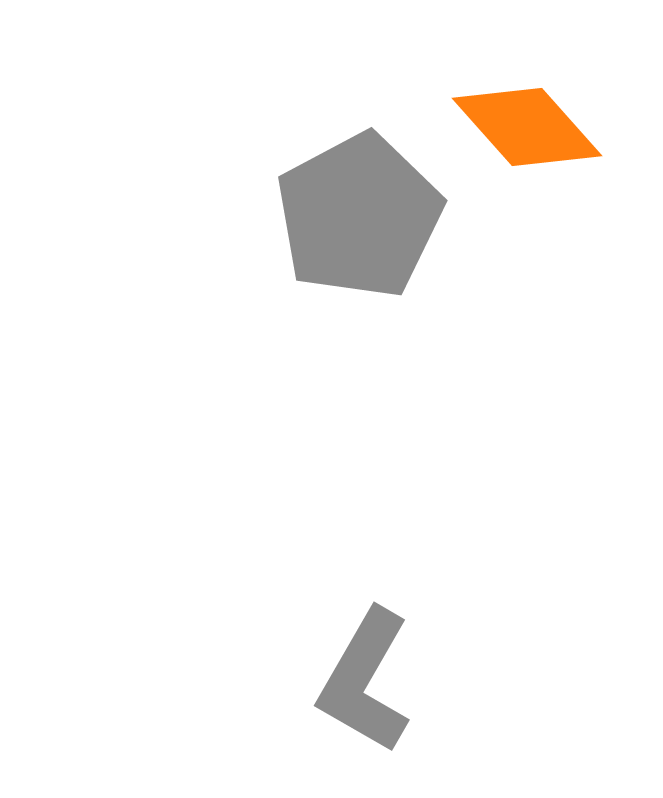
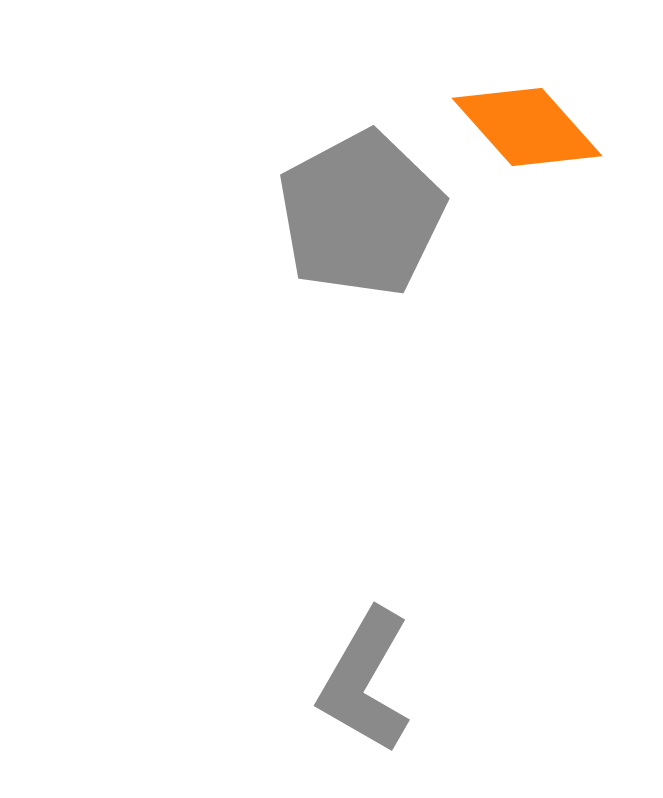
gray pentagon: moved 2 px right, 2 px up
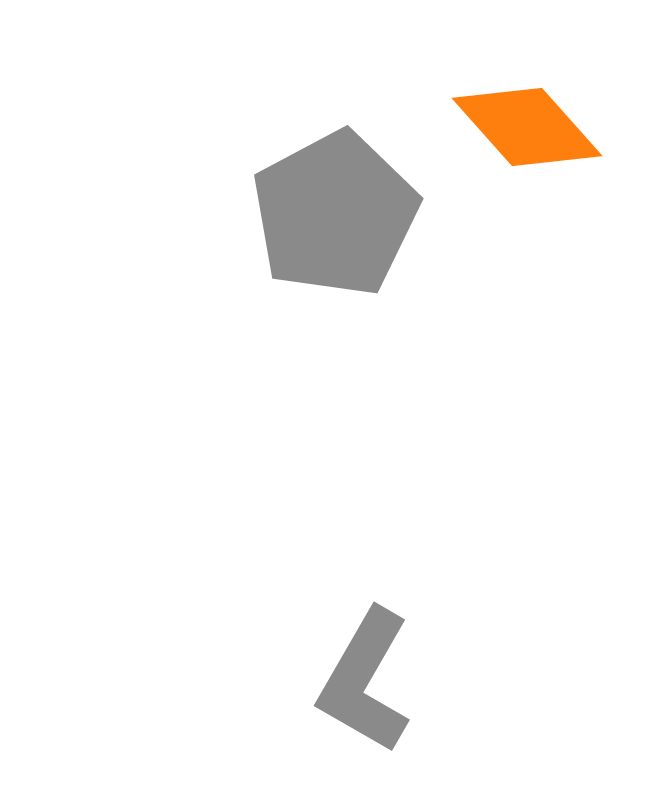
gray pentagon: moved 26 px left
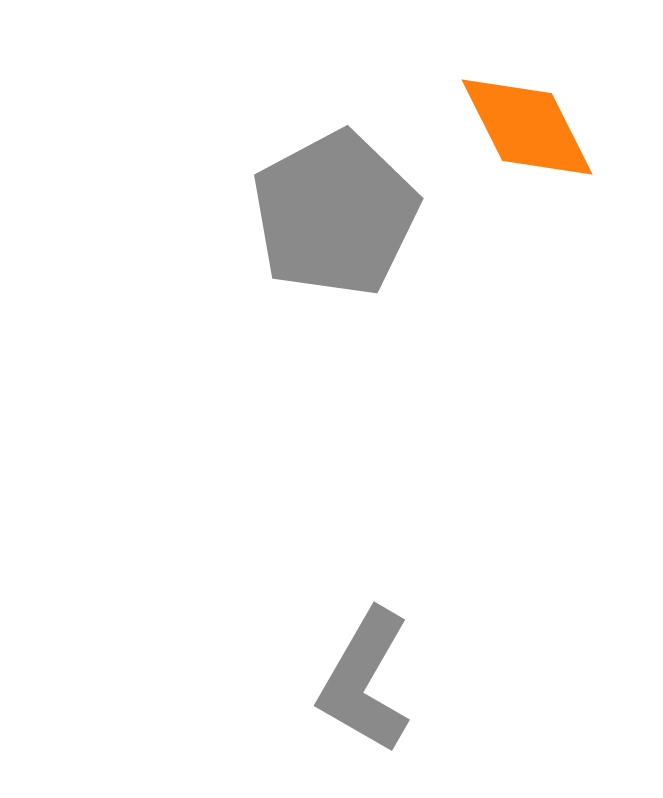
orange diamond: rotated 15 degrees clockwise
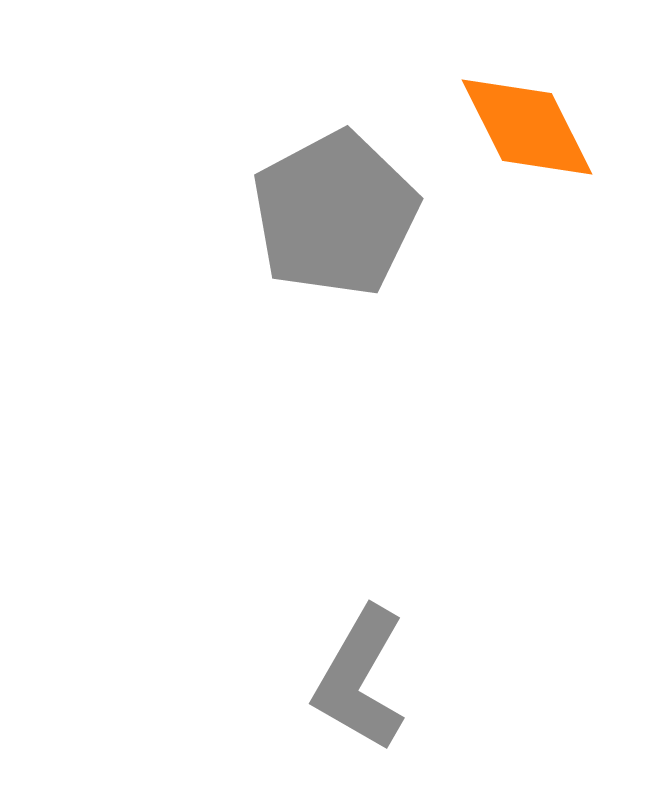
gray L-shape: moved 5 px left, 2 px up
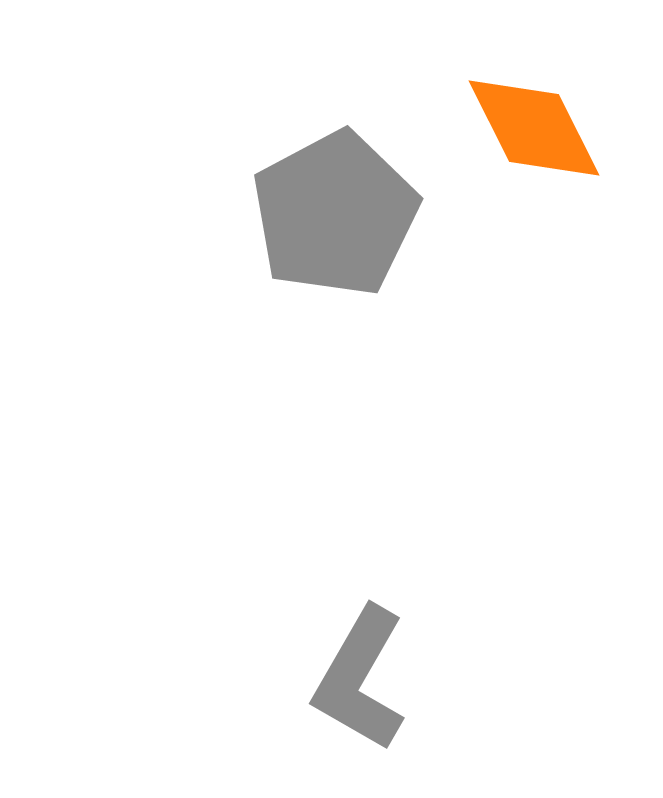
orange diamond: moved 7 px right, 1 px down
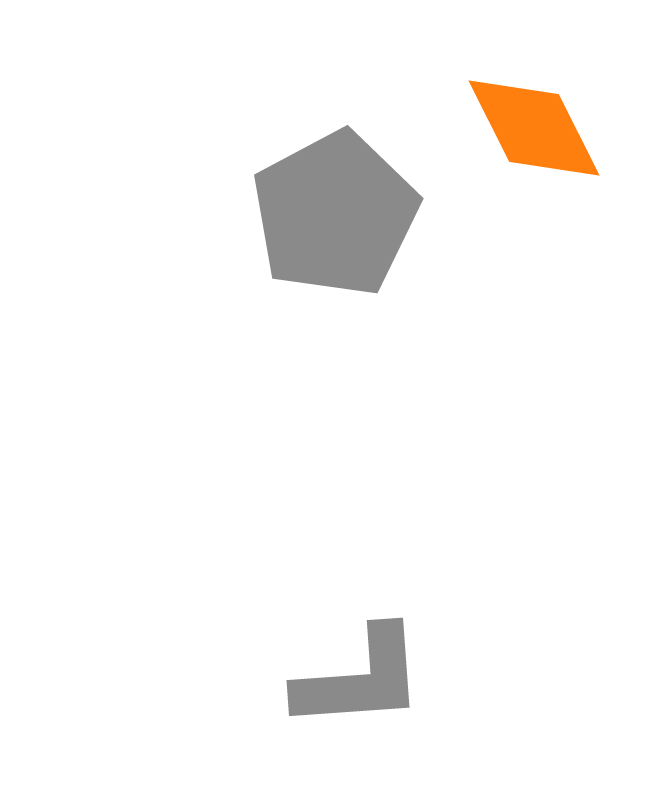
gray L-shape: rotated 124 degrees counterclockwise
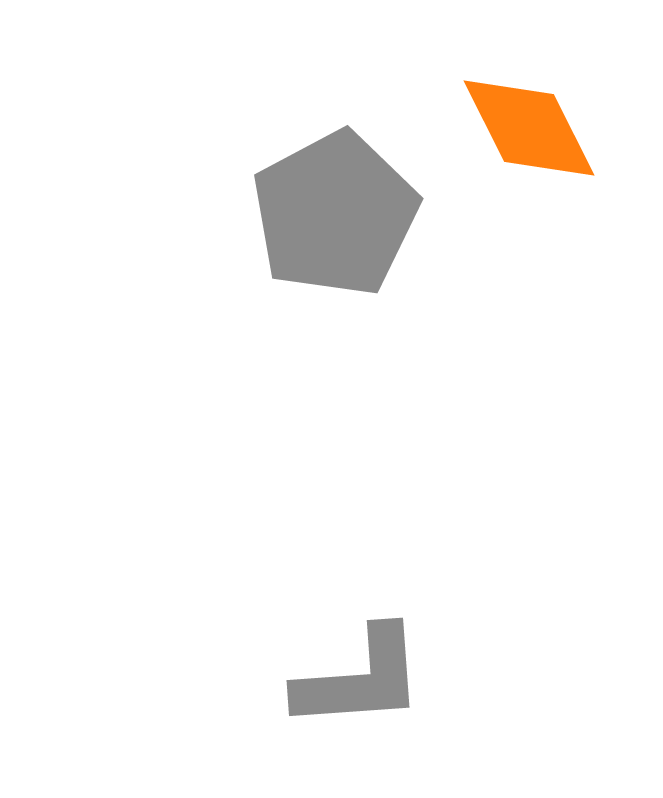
orange diamond: moved 5 px left
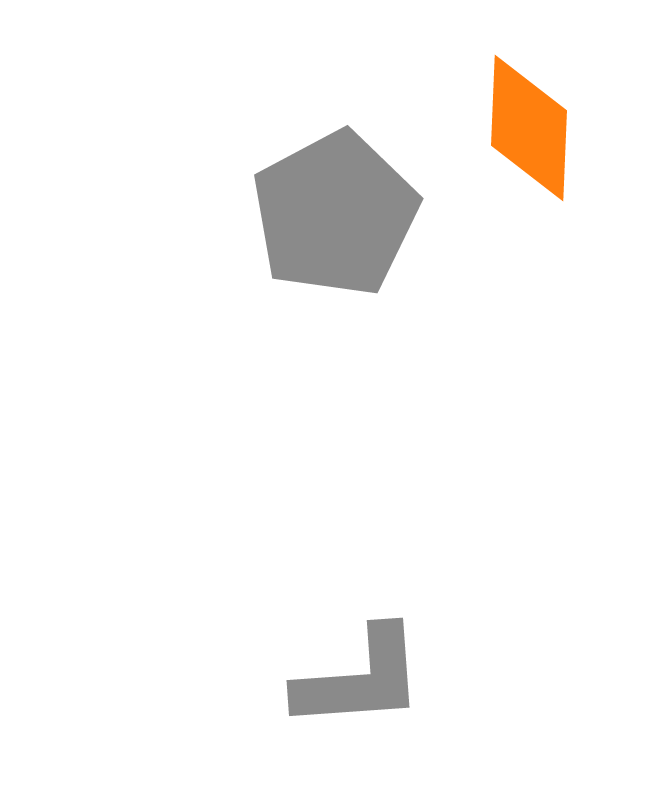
orange diamond: rotated 29 degrees clockwise
